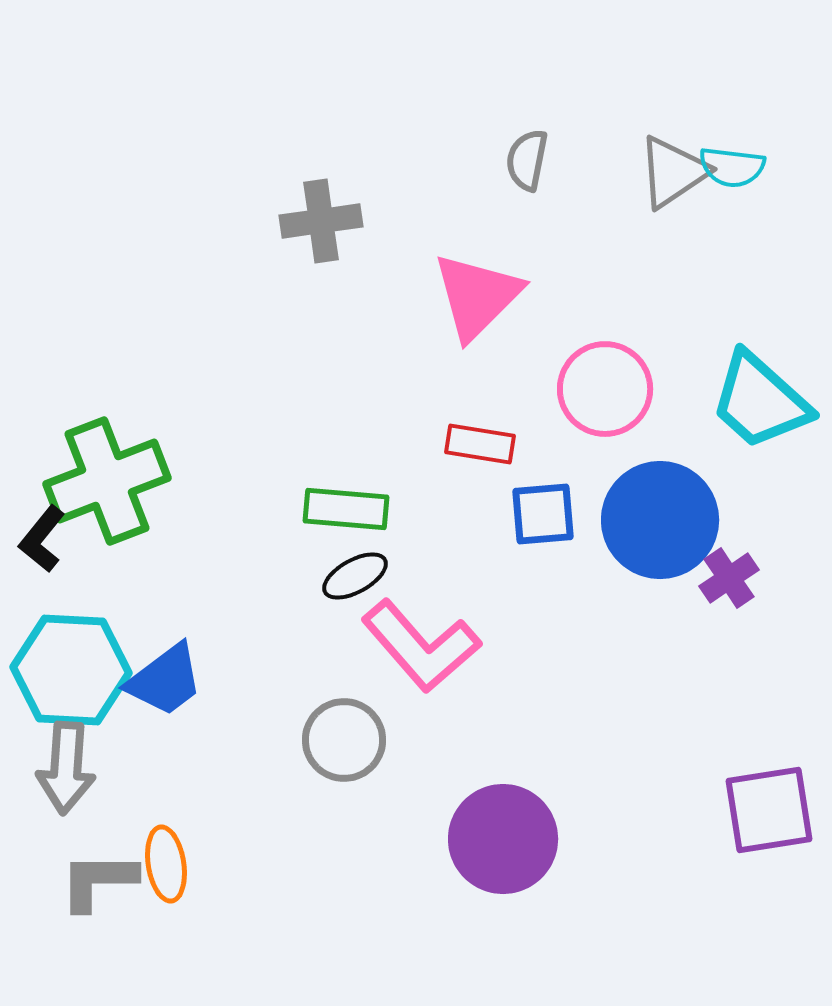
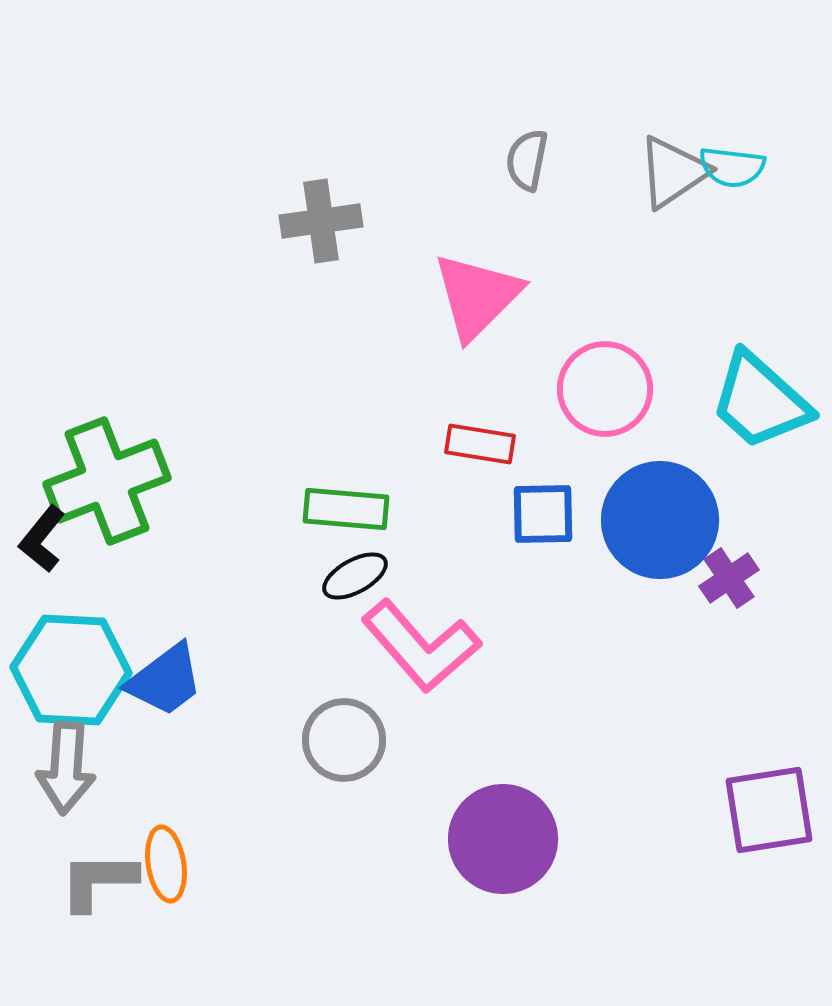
blue square: rotated 4 degrees clockwise
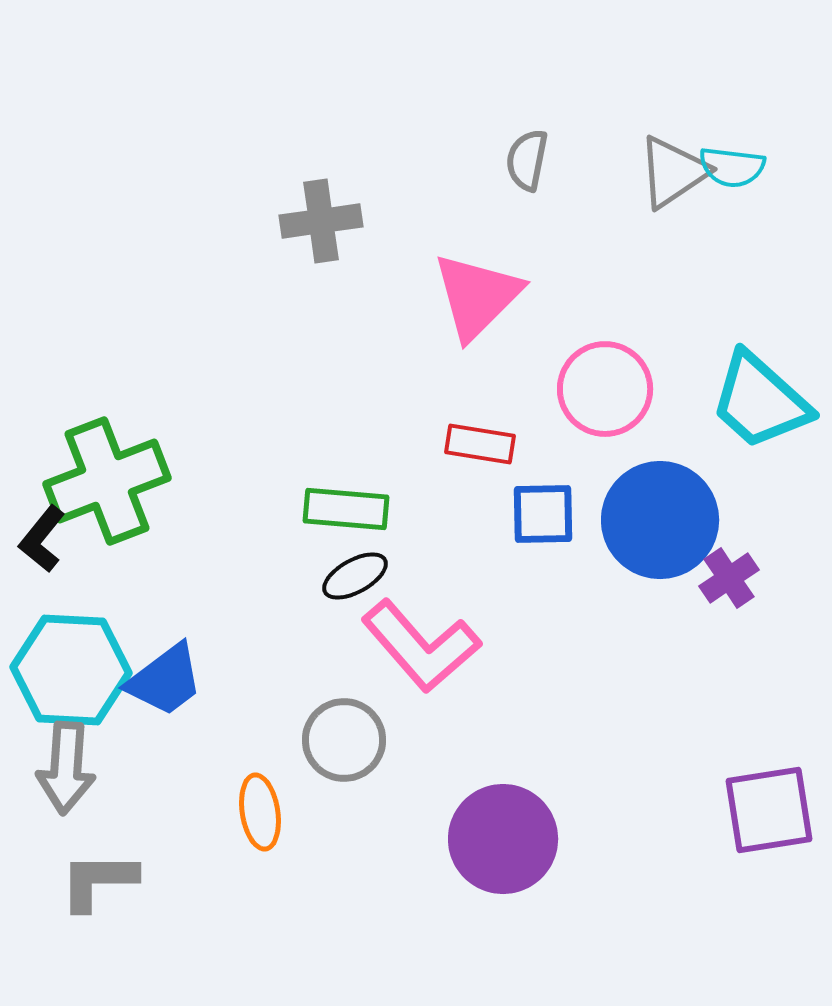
orange ellipse: moved 94 px right, 52 px up
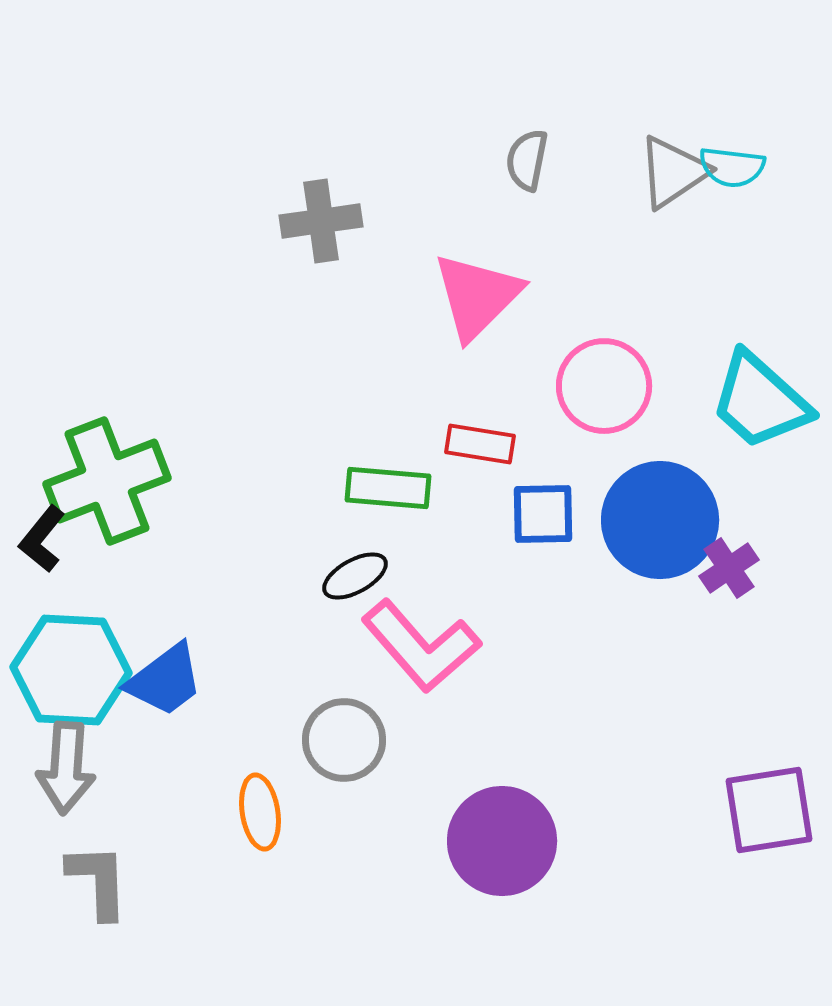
pink circle: moved 1 px left, 3 px up
green rectangle: moved 42 px right, 21 px up
purple cross: moved 10 px up
purple circle: moved 1 px left, 2 px down
gray L-shape: rotated 88 degrees clockwise
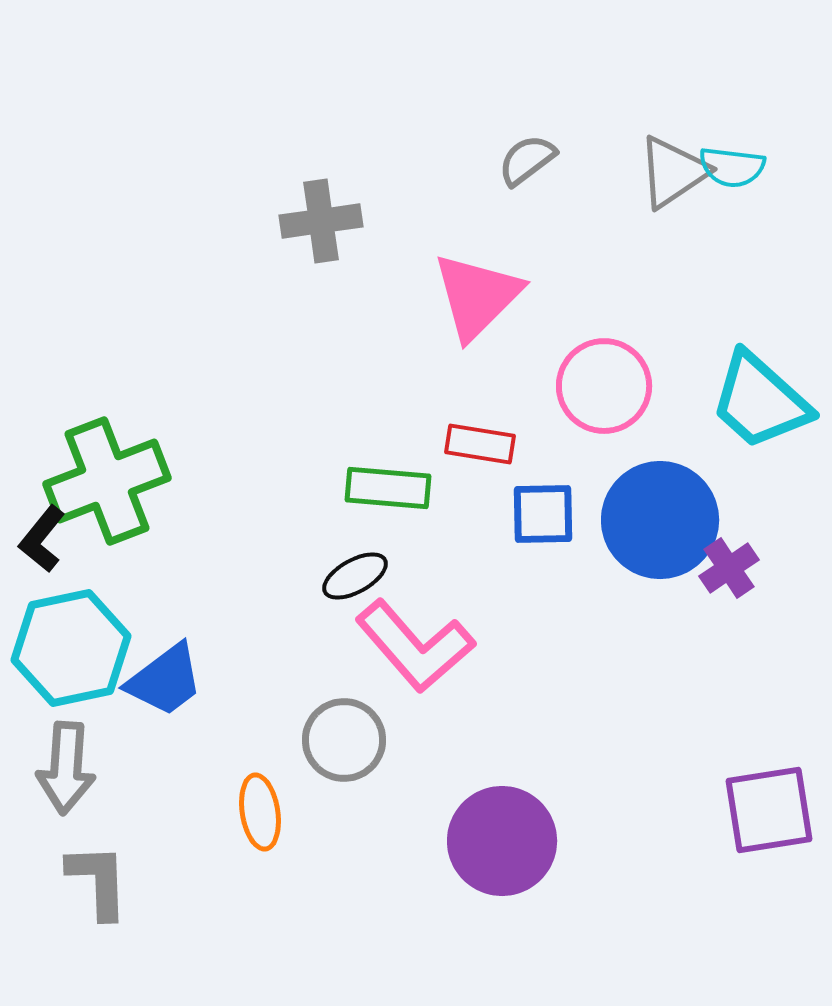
gray semicircle: rotated 42 degrees clockwise
pink L-shape: moved 6 px left
cyan hexagon: moved 22 px up; rotated 15 degrees counterclockwise
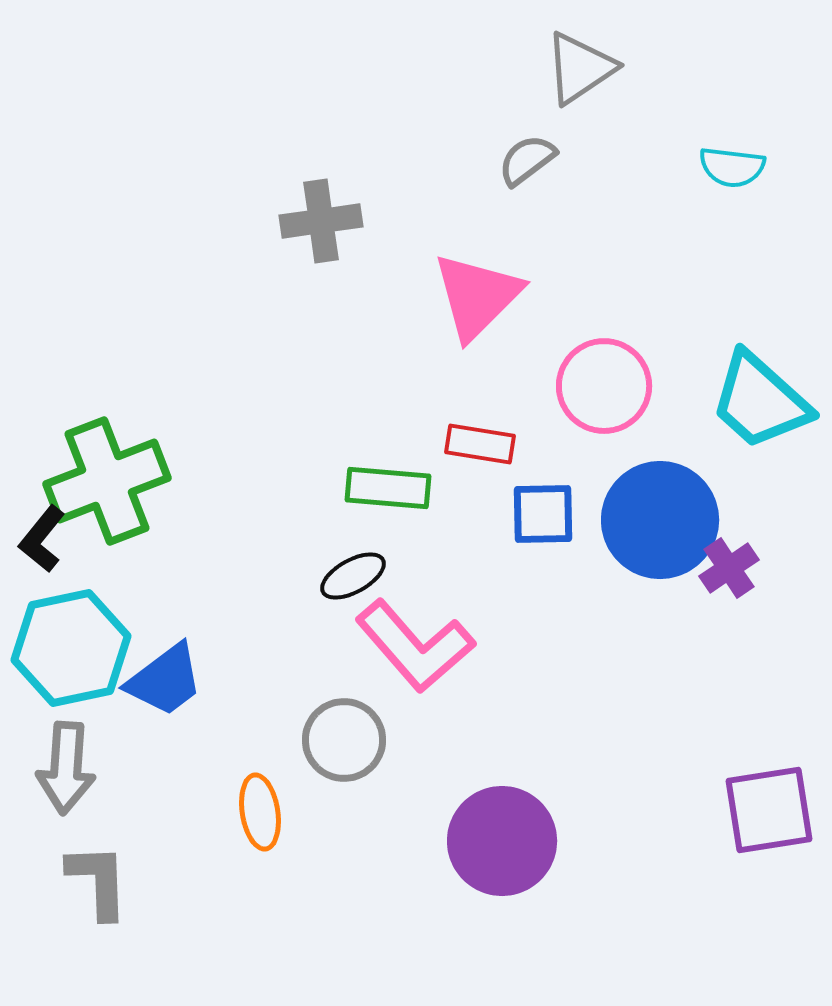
gray triangle: moved 93 px left, 104 px up
black ellipse: moved 2 px left
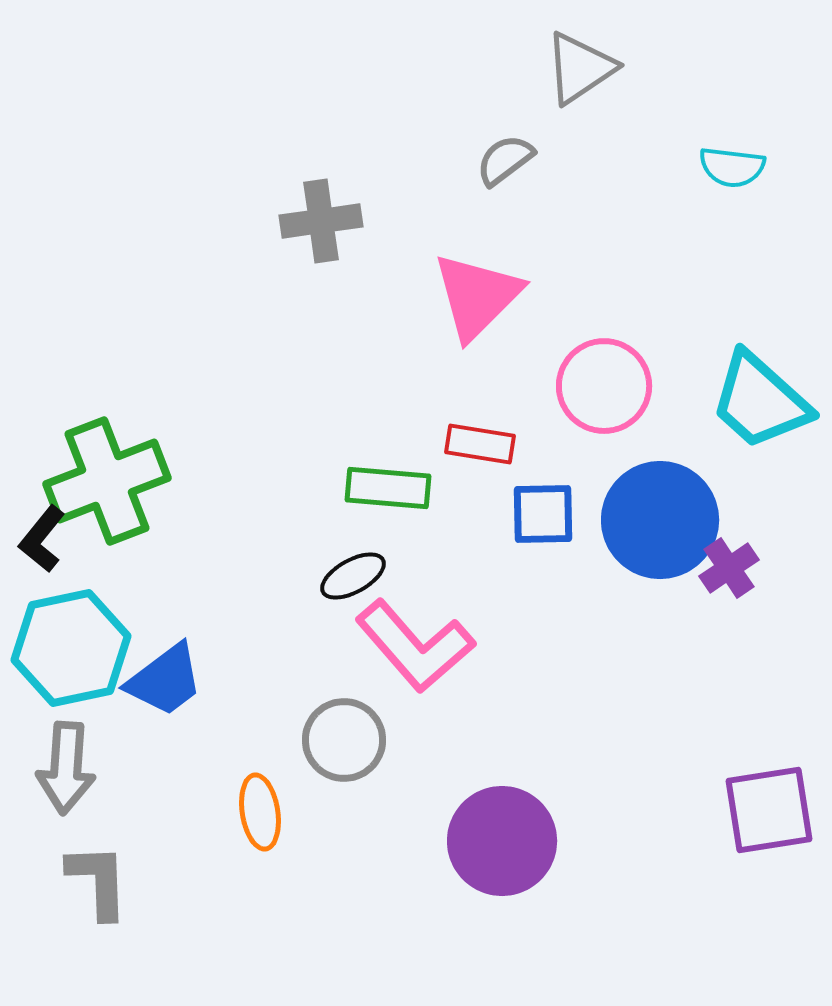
gray semicircle: moved 22 px left
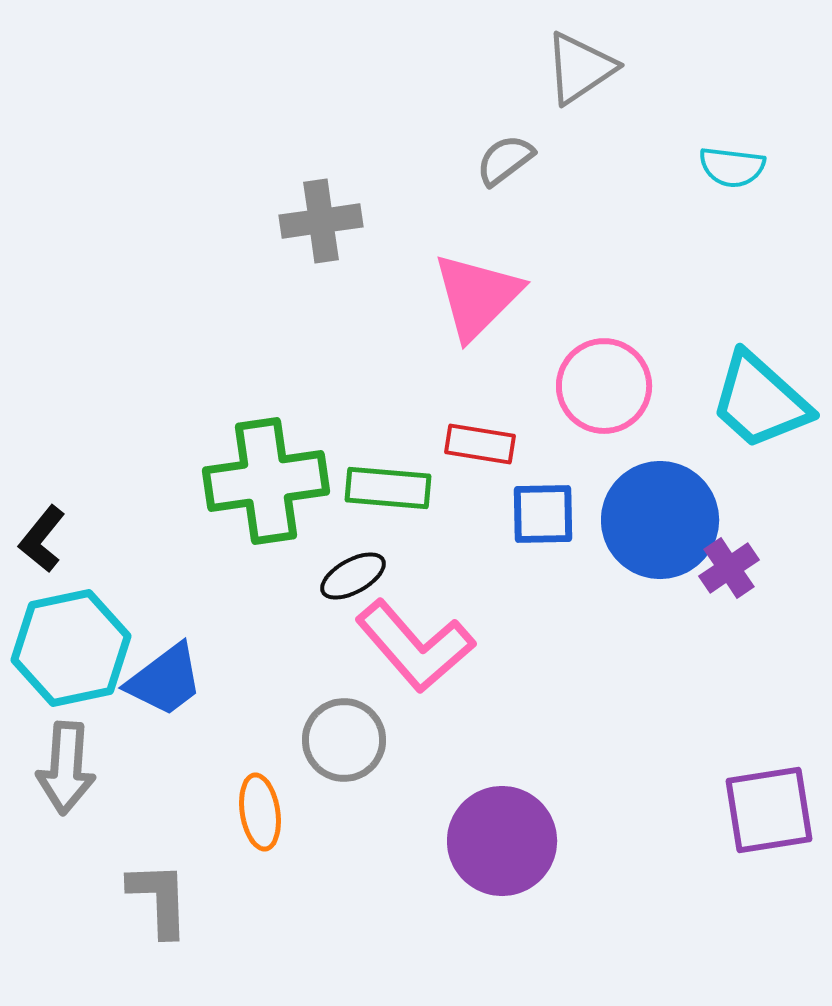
green cross: moved 159 px right; rotated 13 degrees clockwise
gray L-shape: moved 61 px right, 18 px down
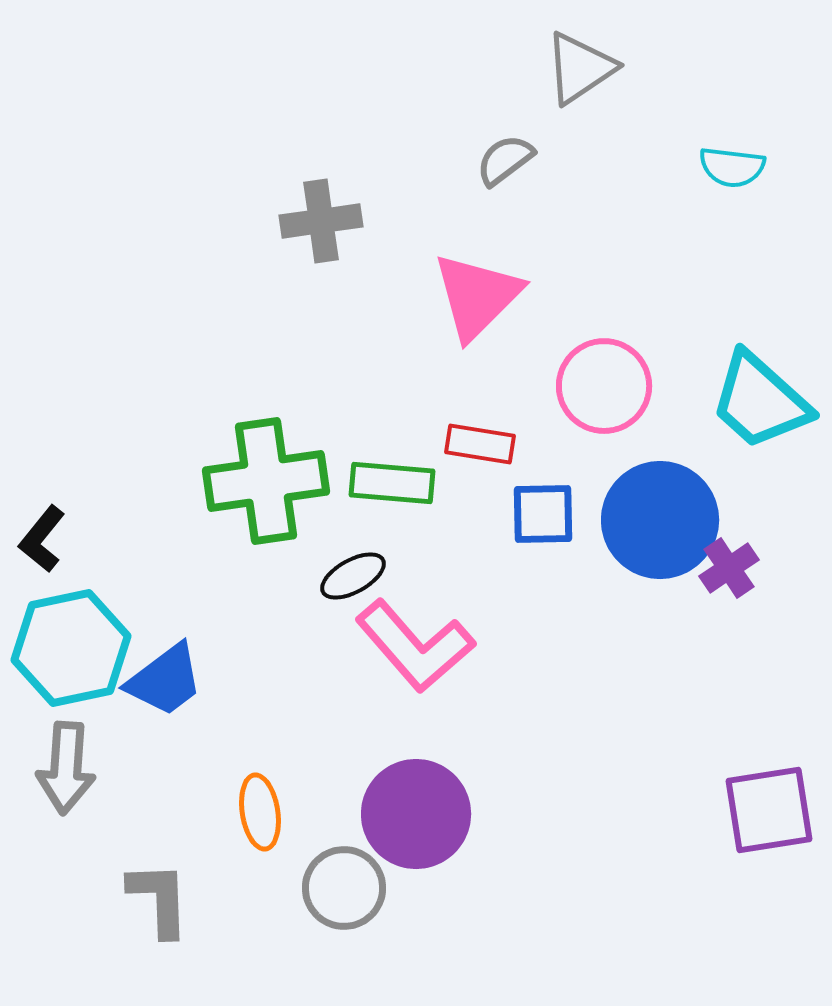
green rectangle: moved 4 px right, 5 px up
gray circle: moved 148 px down
purple circle: moved 86 px left, 27 px up
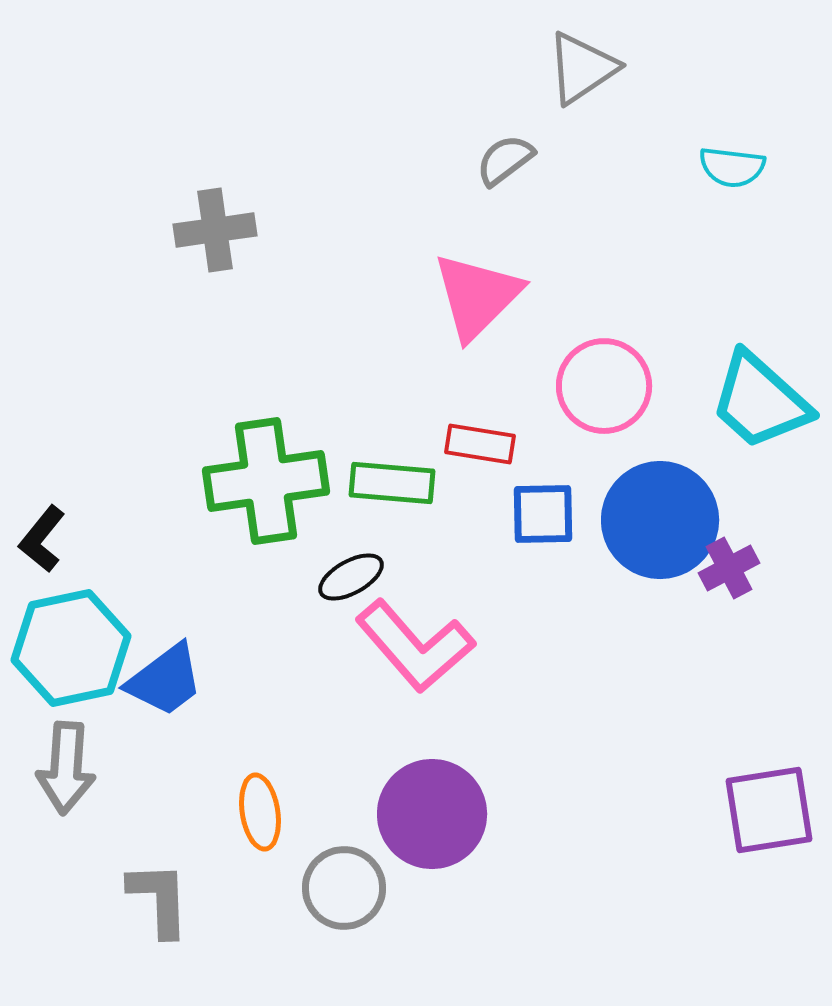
gray triangle: moved 2 px right
gray cross: moved 106 px left, 9 px down
purple cross: rotated 6 degrees clockwise
black ellipse: moved 2 px left, 1 px down
purple circle: moved 16 px right
